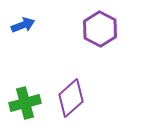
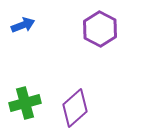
purple diamond: moved 4 px right, 10 px down
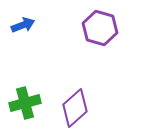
purple hexagon: moved 1 px up; rotated 12 degrees counterclockwise
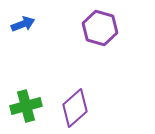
blue arrow: moved 1 px up
green cross: moved 1 px right, 3 px down
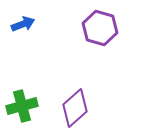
green cross: moved 4 px left
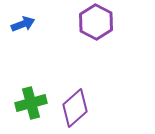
purple hexagon: moved 4 px left, 6 px up; rotated 12 degrees clockwise
green cross: moved 9 px right, 3 px up
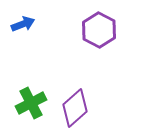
purple hexagon: moved 3 px right, 8 px down
green cross: rotated 12 degrees counterclockwise
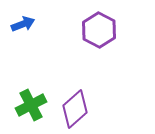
green cross: moved 2 px down
purple diamond: moved 1 px down
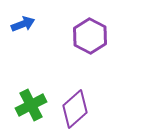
purple hexagon: moved 9 px left, 6 px down
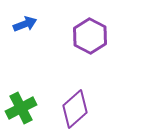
blue arrow: moved 2 px right
green cross: moved 10 px left, 3 px down
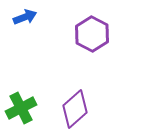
blue arrow: moved 7 px up
purple hexagon: moved 2 px right, 2 px up
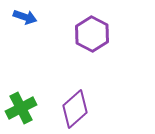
blue arrow: rotated 40 degrees clockwise
